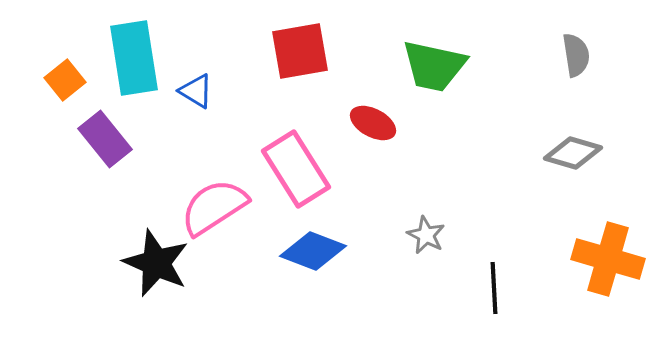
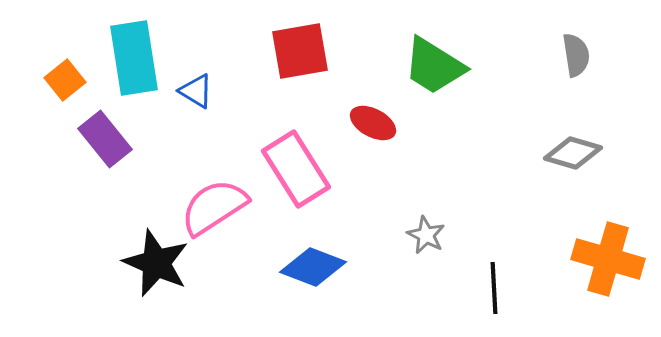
green trapezoid: rotated 20 degrees clockwise
blue diamond: moved 16 px down
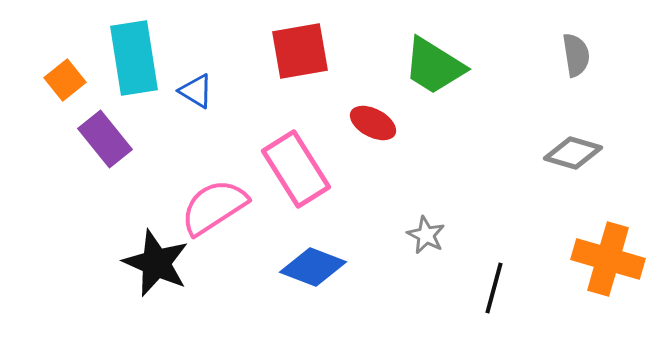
black line: rotated 18 degrees clockwise
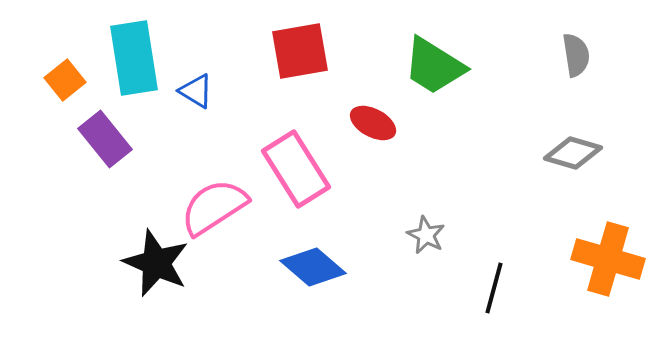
blue diamond: rotated 20 degrees clockwise
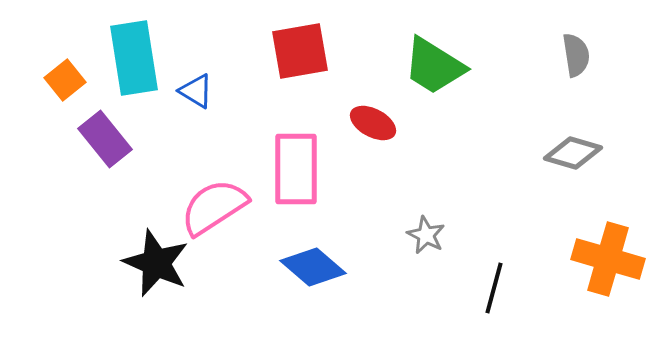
pink rectangle: rotated 32 degrees clockwise
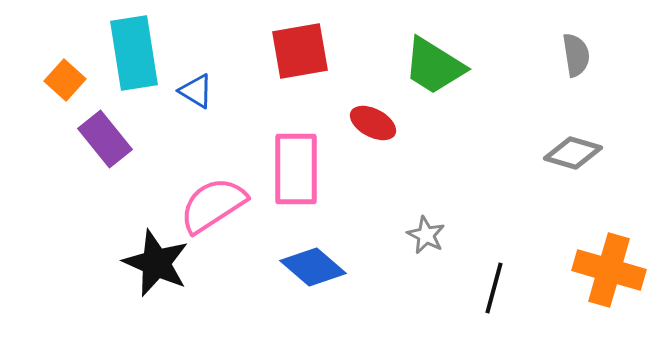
cyan rectangle: moved 5 px up
orange square: rotated 9 degrees counterclockwise
pink semicircle: moved 1 px left, 2 px up
orange cross: moved 1 px right, 11 px down
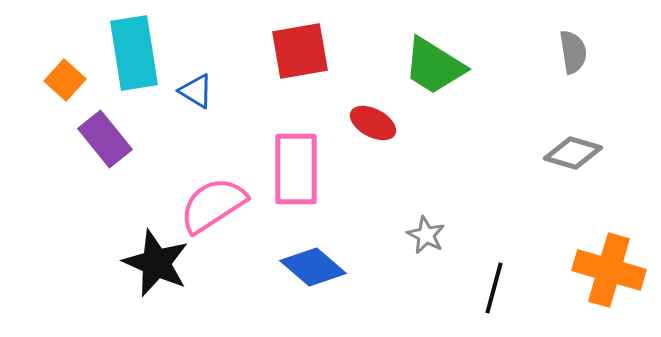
gray semicircle: moved 3 px left, 3 px up
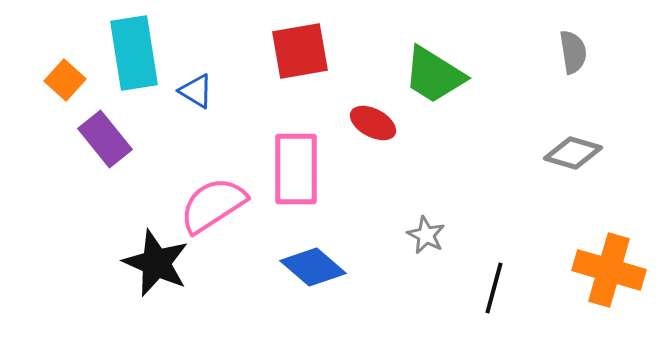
green trapezoid: moved 9 px down
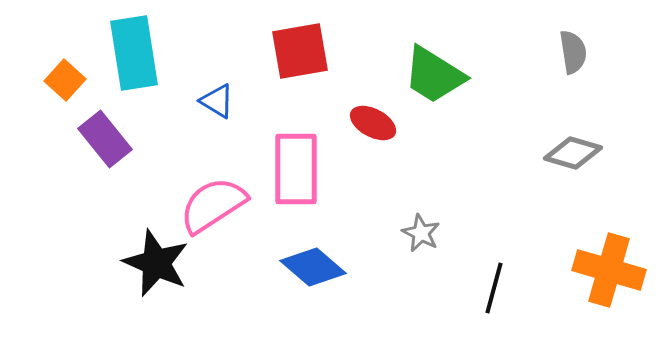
blue triangle: moved 21 px right, 10 px down
gray star: moved 5 px left, 2 px up
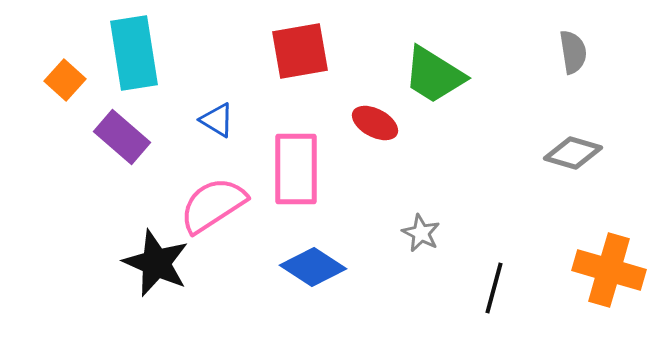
blue triangle: moved 19 px down
red ellipse: moved 2 px right
purple rectangle: moved 17 px right, 2 px up; rotated 10 degrees counterclockwise
blue diamond: rotated 8 degrees counterclockwise
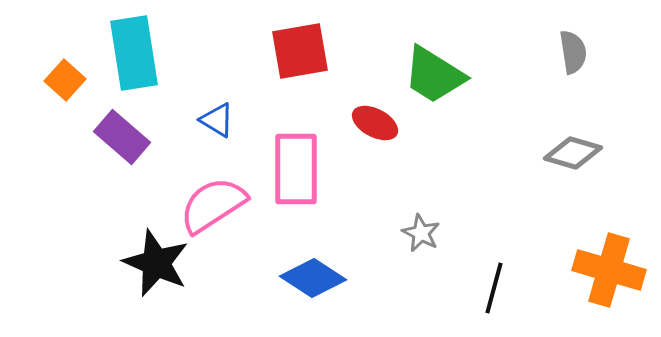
blue diamond: moved 11 px down
